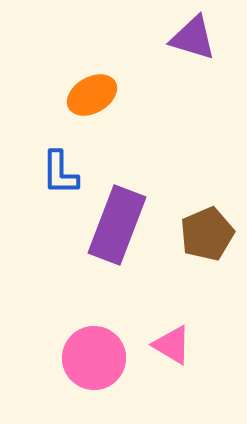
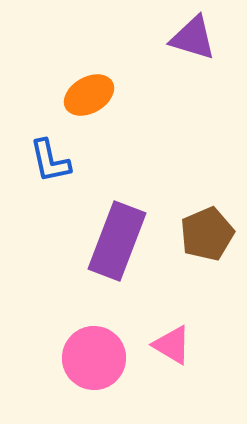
orange ellipse: moved 3 px left
blue L-shape: moved 10 px left, 12 px up; rotated 12 degrees counterclockwise
purple rectangle: moved 16 px down
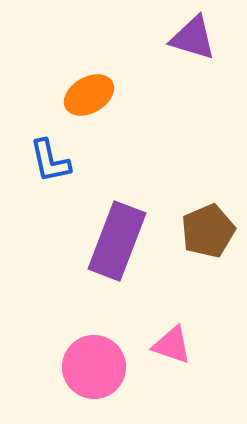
brown pentagon: moved 1 px right, 3 px up
pink triangle: rotated 12 degrees counterclockwise
pink circle: moved 9 px down
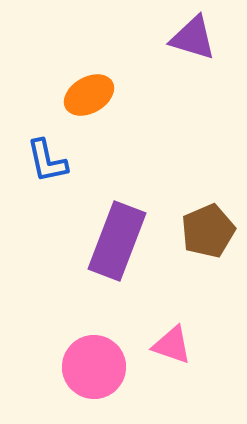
blue L-shape: moved 3 px left
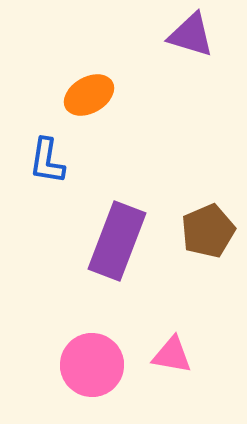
purple triangle: moved 2 px left, 3 px up
blue L-shape: rotated 21 degrees clockwise
pink triangle: moved 10 px down; rotated 9 degrees counterclockwise
pink circle: moved 2 px left, 2 px up
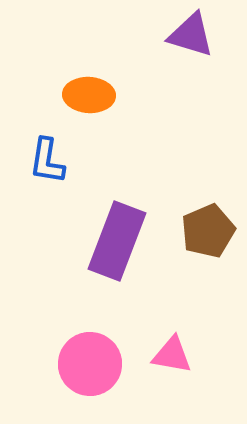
orange ellipse: rotated 33 degrees clockwise
pink circle: moved 2 px left, 1 px up
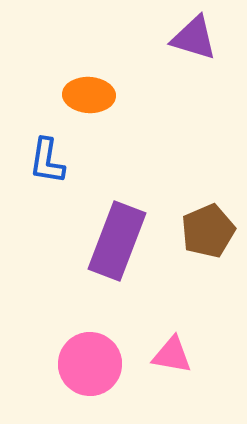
purple triangle: moved 3 px right, 3 px down
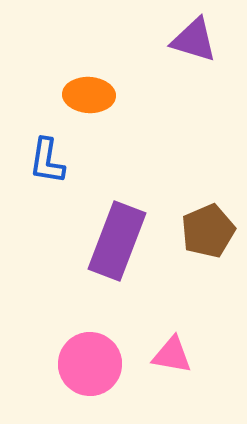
purple triangle: moved 2 px down
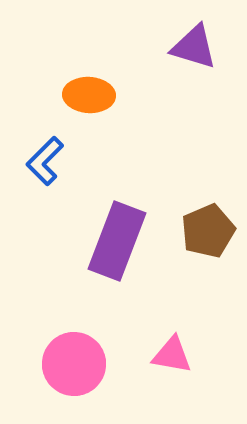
purple triangle: moved 7 px down
blue L-shape: moved 2 px left; rotated 36 degrees clockwise
pink circle: moved 16 px left
